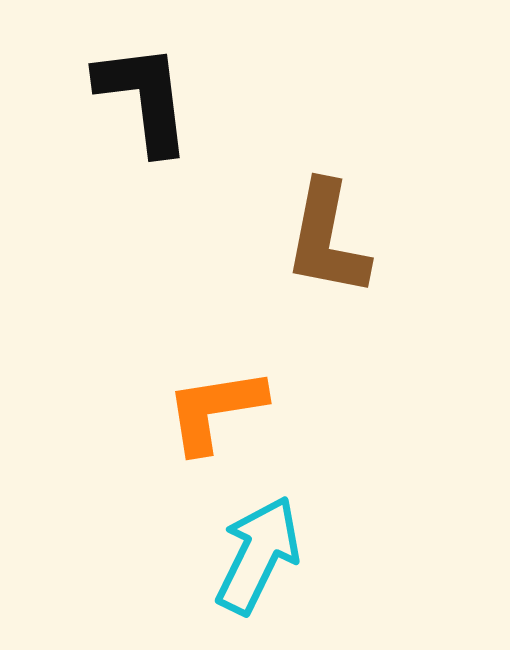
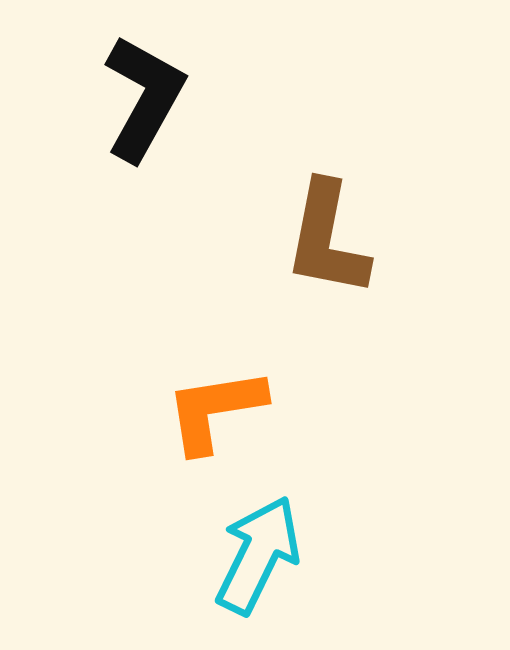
black L-shape: rotated 36 degrees clockwise
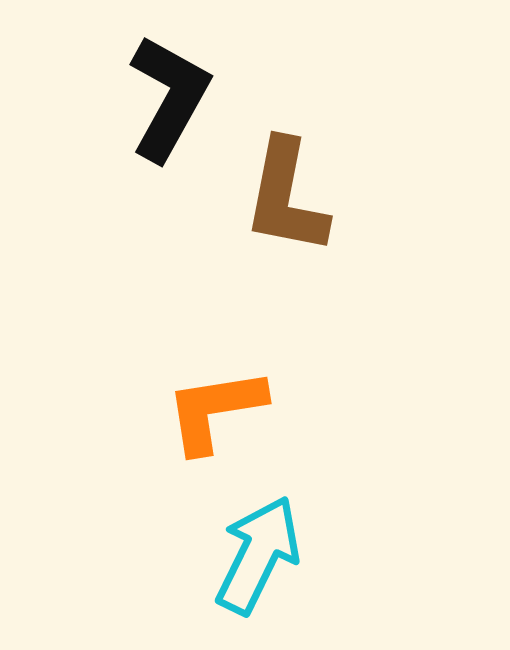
black L-shape: moved 25 px right
brown L-shape: moved 41 px left, 42 px up
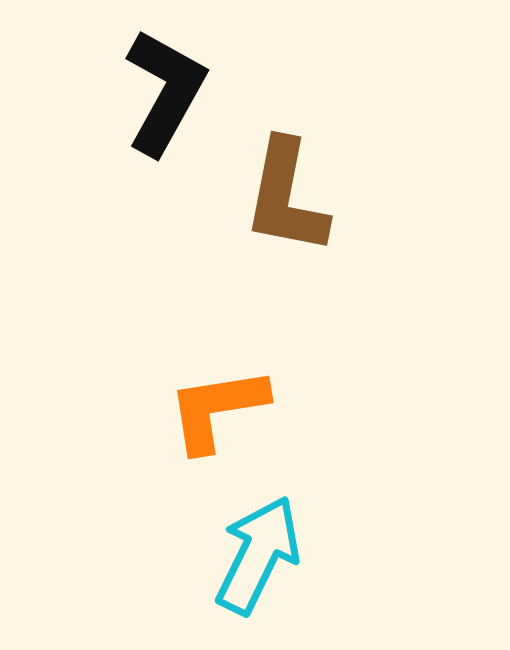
black L-shape: moved 4 px left, 6 px up
orange L-shape: moved 2 px right, 1 px up
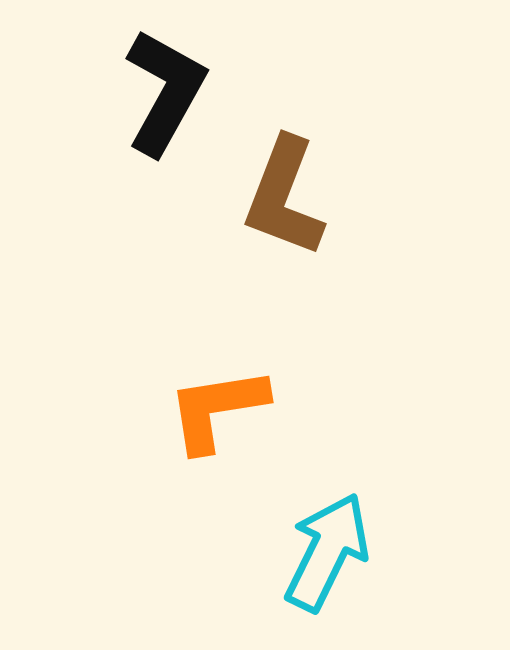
brown L-shape: moved 2 px left; rotated 10 degrees clockwise
cyan arrow: moved 69 px right, 3 px up
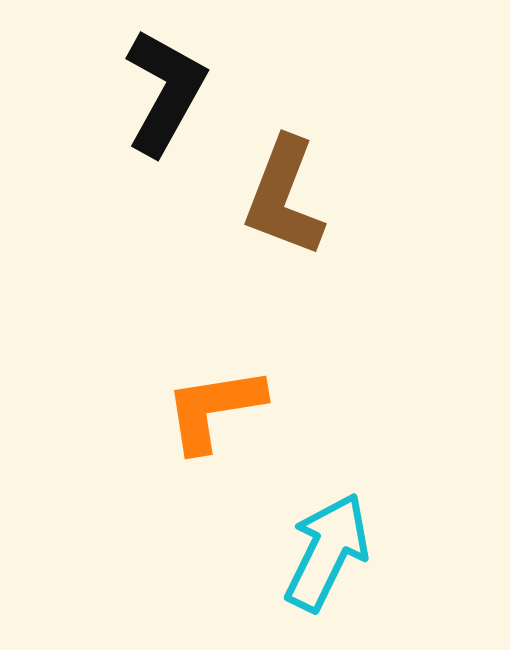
orange L-shape: moved 3 px left
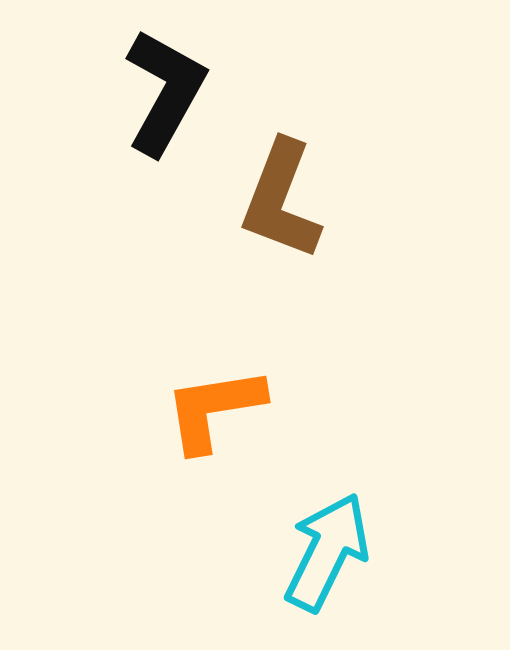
brown L-shape: moved 3 px left, 3 px down
